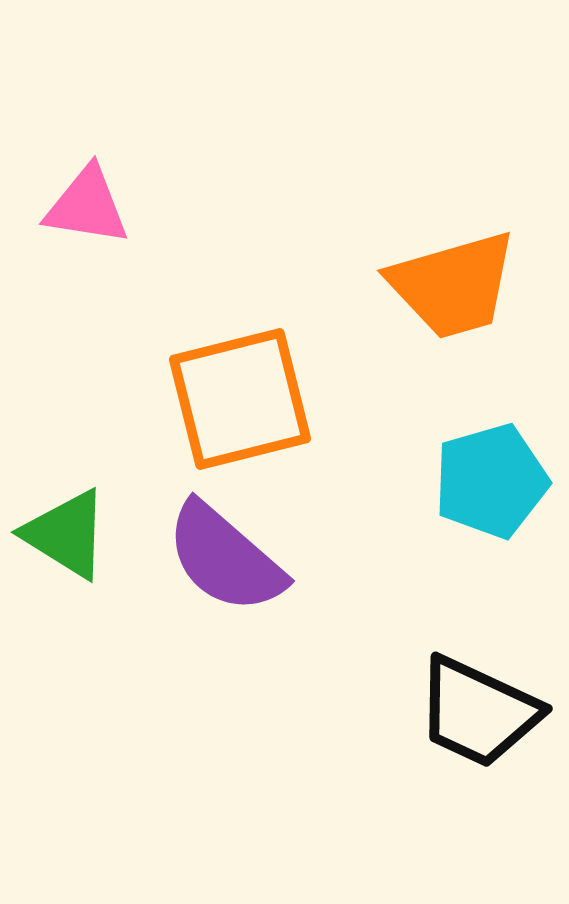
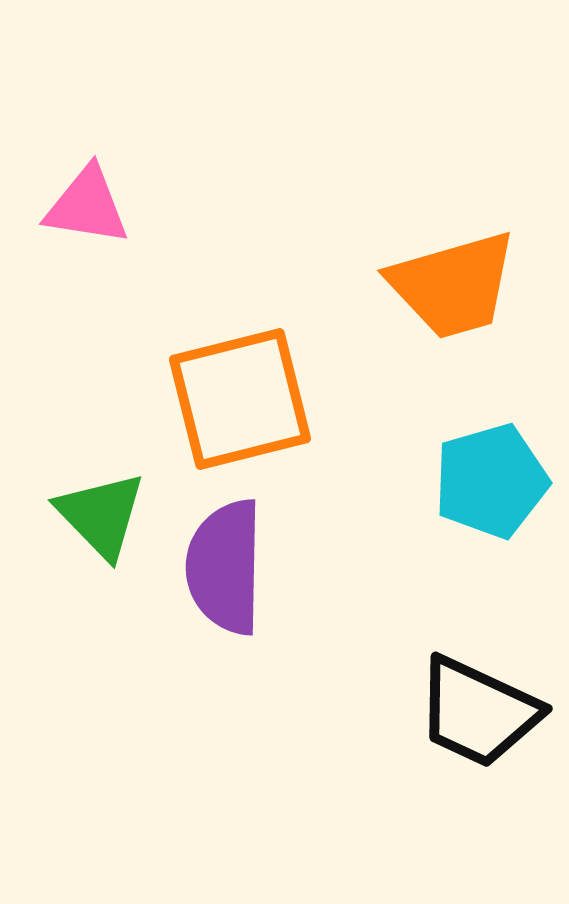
green triangle: moved 35 px right, 19 px up; rotated 14 degrees clockwise
purple semicircle: moved 9 px down; rotated 50 degrees clockwise
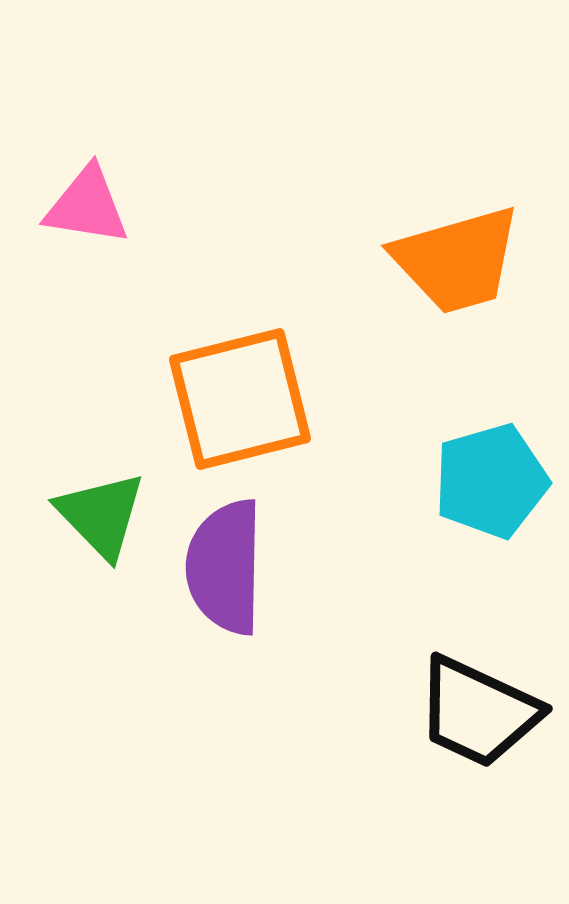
orange trapezoid: moved 4 px right, 25 px up
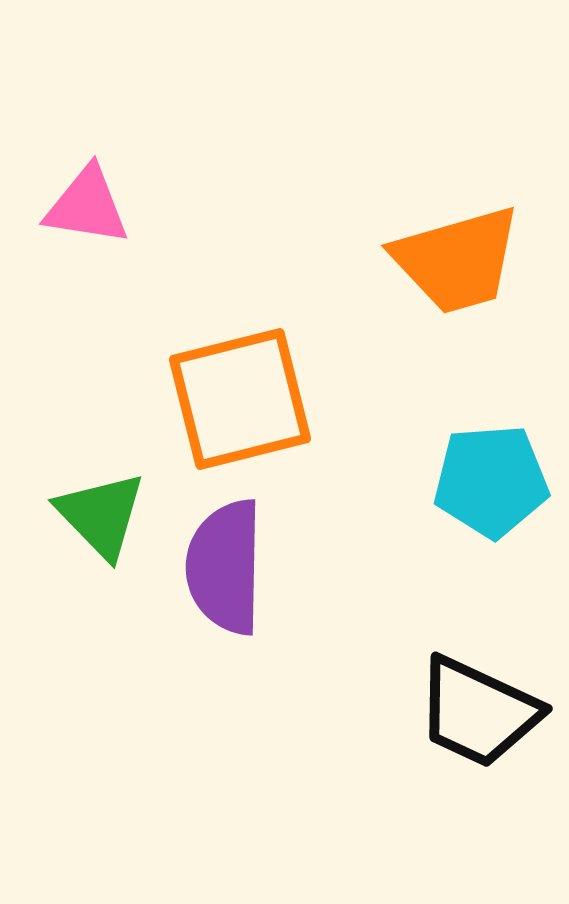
cyan pentagon: rotated 12 degrees clockwise
